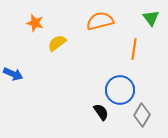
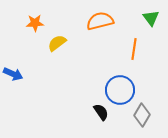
orange star: rotated 18 degrees counterclockwise
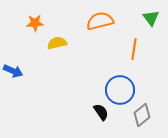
yellow semicircle: rotated 24 degrees clockwise
blue arrow: moved 3 px up
gray diamond: rotated 20 degrees clockwise
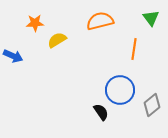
yellow semicircle: moved 3 px up; rotated 18 degrees counterclockwise
blue arrow: moved 15 px up
gray diamond: moved 10 px right, 10 px up
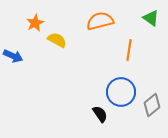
green triangle: rotated 18 degrees counterclockwise
orange star: rotated 24 degrees counterclockwise
yellow semicircle: rotated 60 degrees clockwise
orange line: moved 5 px left, 1 px down
blue circle: moved 1 px right, 2 px down
black semicircle: moved 1 px left, 2 px down
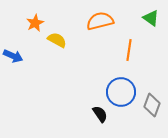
gray diamond: rotated 30 degrees counterclockwise
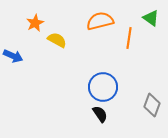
orange line: moved 12 px up
blue circle: moved 18 px left, 5 px up
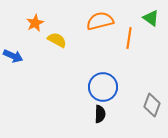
black semicircle: rotated 36 degrees clockwise
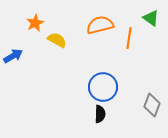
orange semicircle: moved 4 px down
blue arrow: rotated 54 degrees counterclockwise
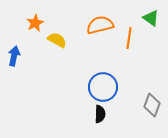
blue arrow: moved 1 px right; rotated 48 degrees counterclockwise
